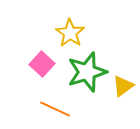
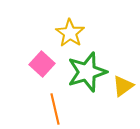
orange line: rotated 52 degrees clockwise
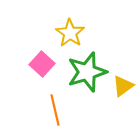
orange line: moved 1 px down
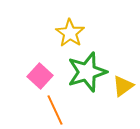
pink square: moved 2 px left, 12 px down
orange line: rotated 12 degrees counterclockwise
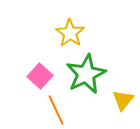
green star: moved 1 px left, 2 px down; rotated 9 degrees counterclockwise
yellow triangle: moved 14 px down; rotated 15 degrees counterclockwise
orange line: moved 1 px right
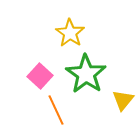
green star: rotated 12 degrees counterclockwise
